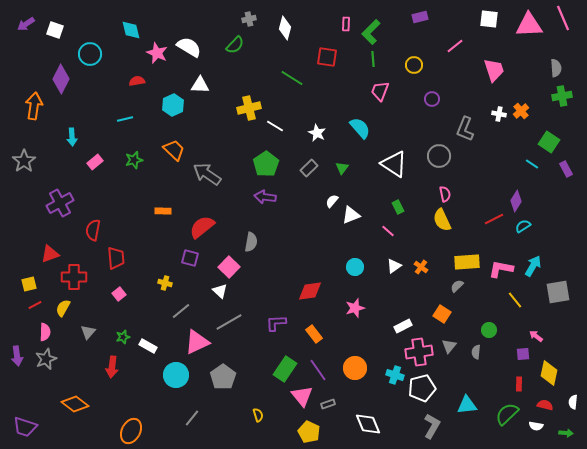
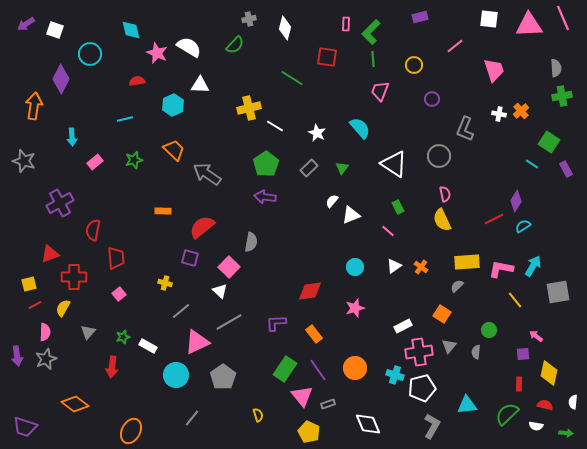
gray star at (24, 161): rotated 20 degrees counterclockwise
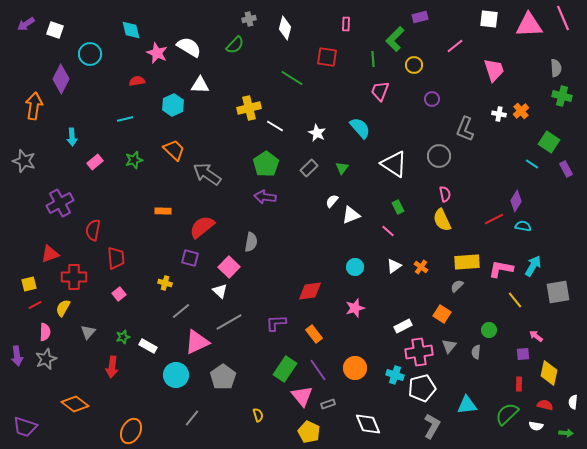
green L-shape at (371, 32): moved 24 px right, 7 px down
green cross at (562, 96): rotated 24 degrees clockwise
cyan semicircle at (523, 226): rotated 42 degrees clockwise
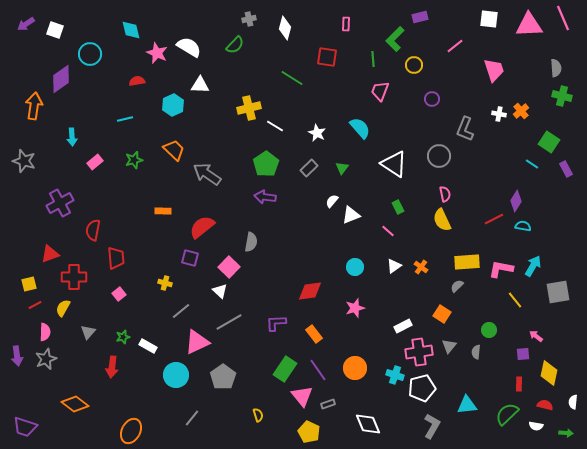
purple diamond at (61, 79): rotated 28 degrees clockwise
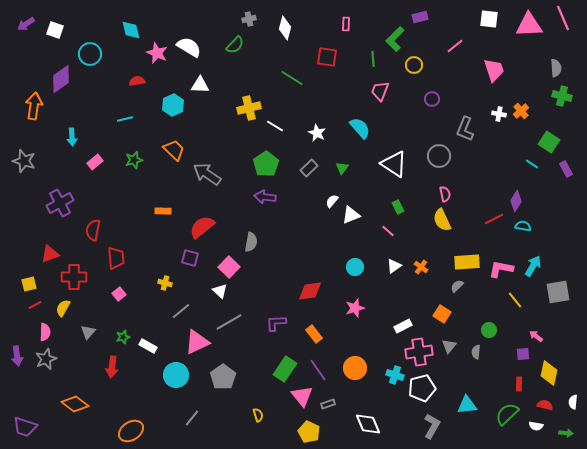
orange ellipse at (131, 431): rotated 30 degrees clockwise
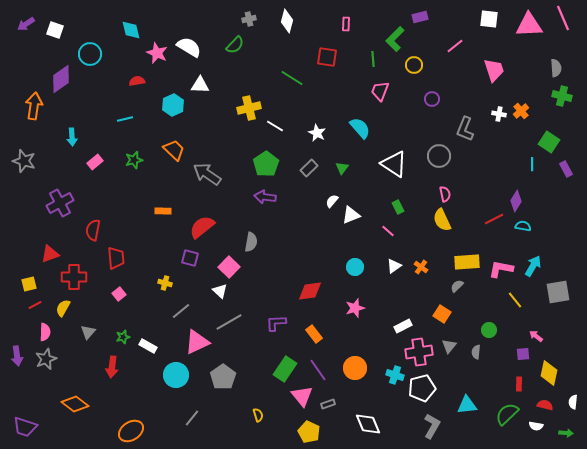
white diamond at (285, 28): moved 2 px right, 7 px up
cyan line at (532, 164): rotated 56 degrees clockwise
